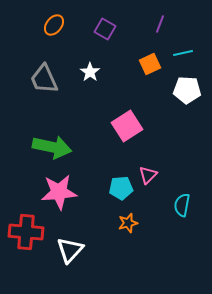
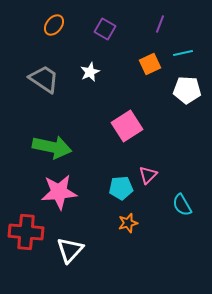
white star: rotated 12 degrees clockwise
gray trapezoid: rotated 148 degrees clockwise
cyan semicircle: rotated 40 degrees counterclockwise
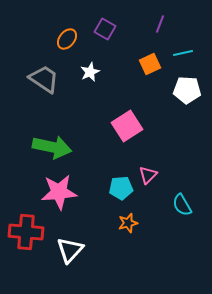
orange ellipse: moved 13 px right, 14 px down
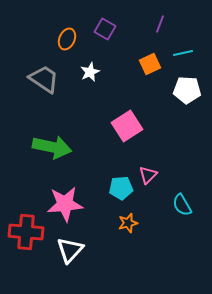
orange ellipse: rotated 15 degrees counterclockwise
pink star: moved 6 px right, 12 px down
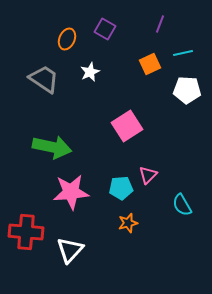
pink star: moved 6 px right, 12 px up
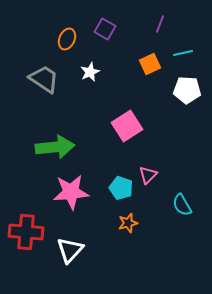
green arrow: moved 3 px right; rotated 18 degrees counterclockwise
cyan pentagon: rotated 25 degrees clockwise
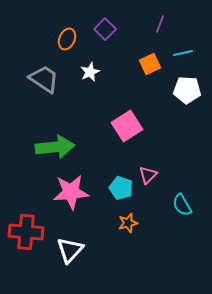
purple square: rotated 15 degrees clockwise
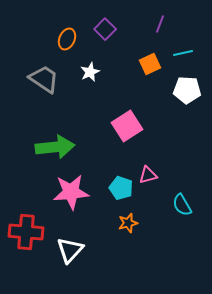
pink triangle: rotated 30 degrees clockwise
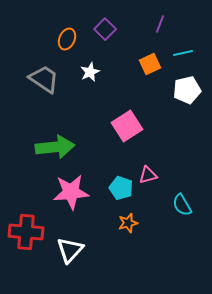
white pentagon: rotated 16 degrees counterclockwise
